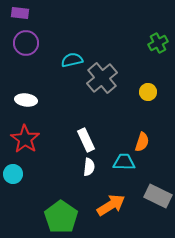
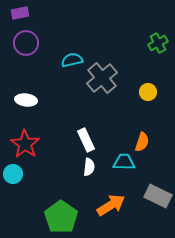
purple rectangle: rotated 18 degrees counterclockwise
red star: moved 5 px down
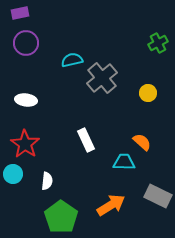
yellow circle: moved 1 px down
orange semicircle: rotated 66 degrees counterclockwise
white semicircle: moved 42 px left, 14 px down
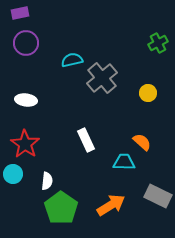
green pentagon: moved 9 px up
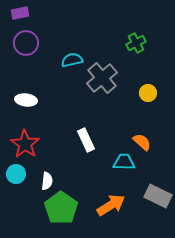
green cross: moved 22 px left
cyan circle: moved 3 px right
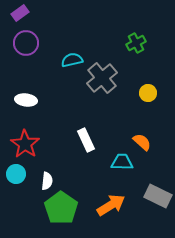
purple rectangle: rotated 24 degrees counterclockwise
cyan trapezoid: moved 2 px left
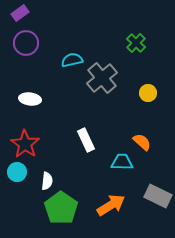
green cross: rotated 18 degrees counterclockwise
white ellipse: moved 4 px right, 1 px up
cyan circle: moved 1 px right, 2 px up
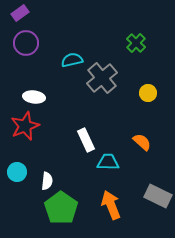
white ellipse: moved 4 px right, 2 px up
red star: moved 18 px up; rotated 16 degrees clockwise
cyan trapezoid: moved 14 px left
orange arrow: rotated 80 degrees counterclockwise
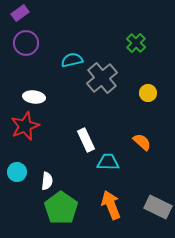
gray rectangle: moved 11 px down
